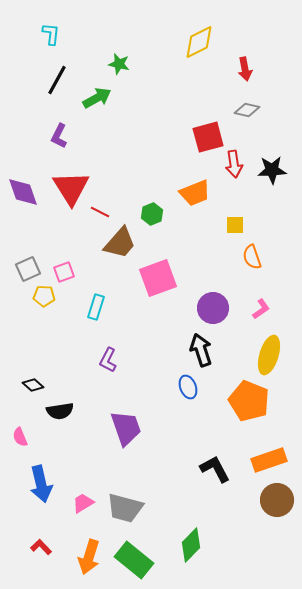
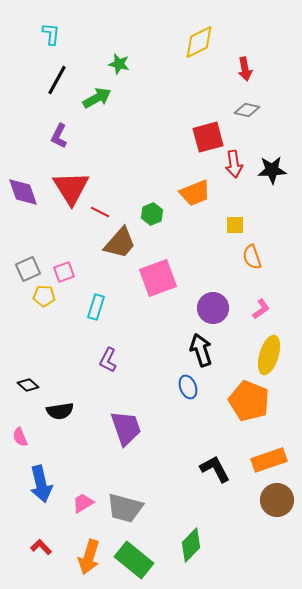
black diamond at (33, 385): moved 5 px left
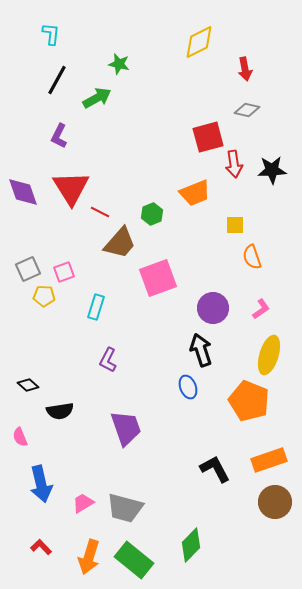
brown circle at (277, 500): moved 2 px left, 2 px down
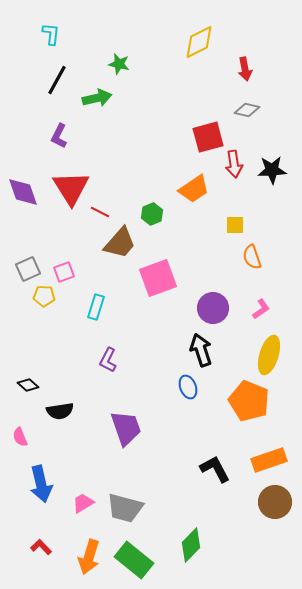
green arrow at (97, 98): rotated 16 degrees clockwise
orange trapezoid at (195, 193): moved 1 px left, 4 px up; rotated 12 degrees counterclockwise
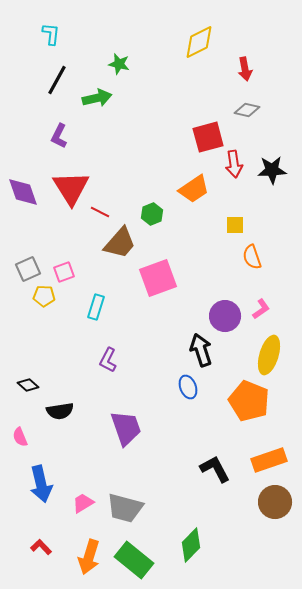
purple circle at (213, 308): moved 12 px right, 8 px down
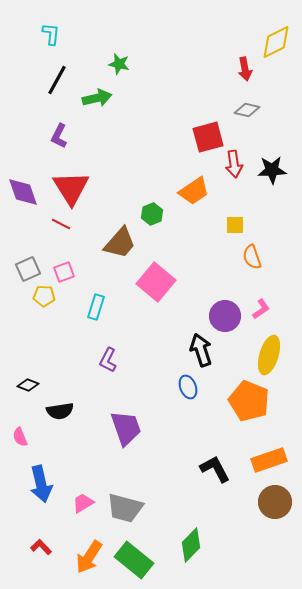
yellow diamond at (199, 42): moved 77 px right
orange trapezoid at (194, 189): moved 2 px down
red line at (100, 212): moved 39 px left, 12 px down
pink square at (158, 278): moved 2 px left, 4 px down; rotated 30 degrees counterclockwise
black diamond at (28, 385): rotated 20 degrees counterclockwise
orange arrow at (89, 557): rotated 16 degrees clockwise
